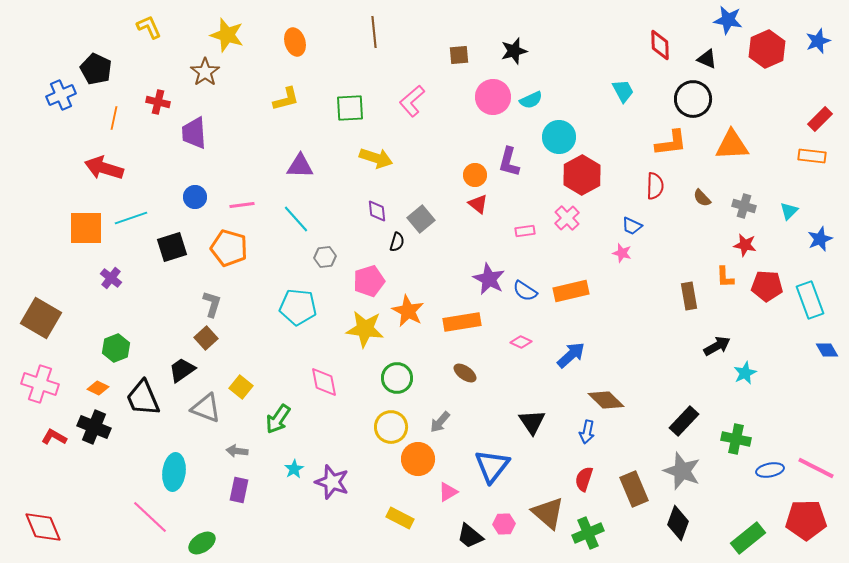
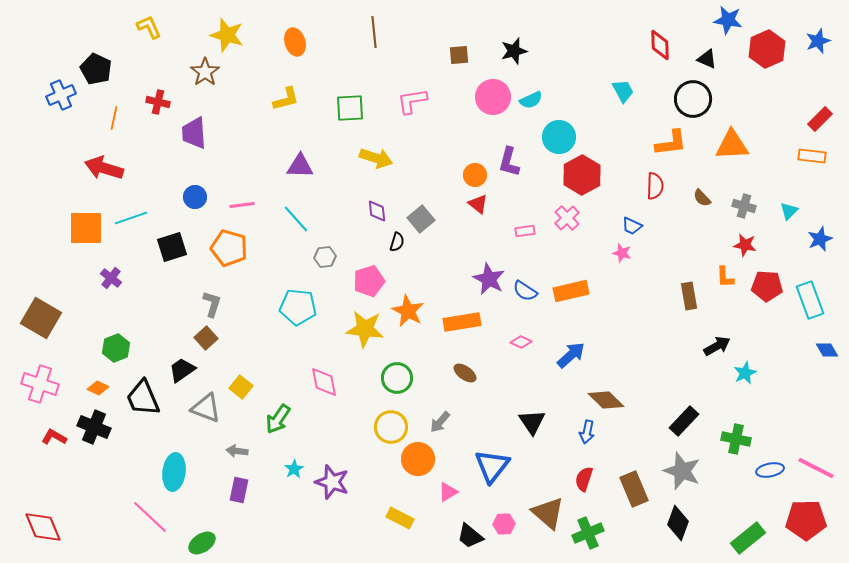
pink L-shape at (412, 101): rotated 32 degrees clockwise
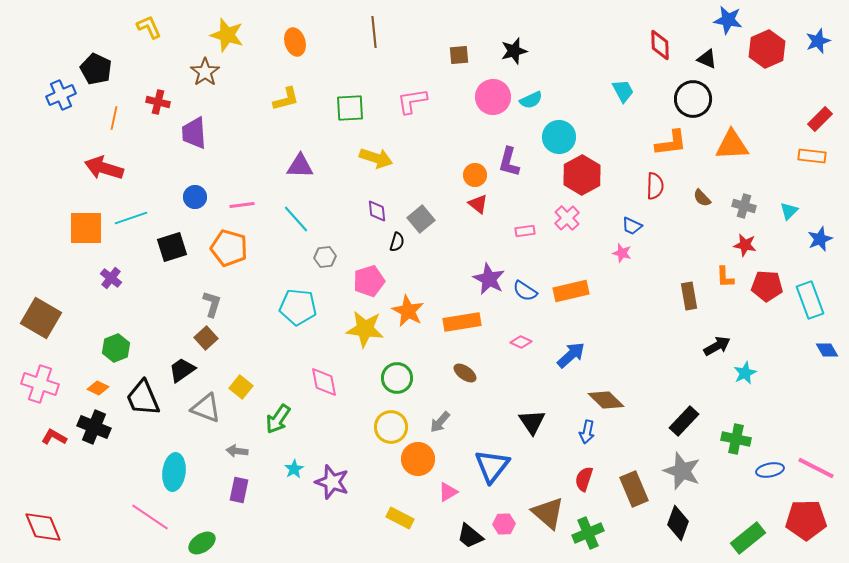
pink line at (150, 517): rotated 9 degrees counterclockwise
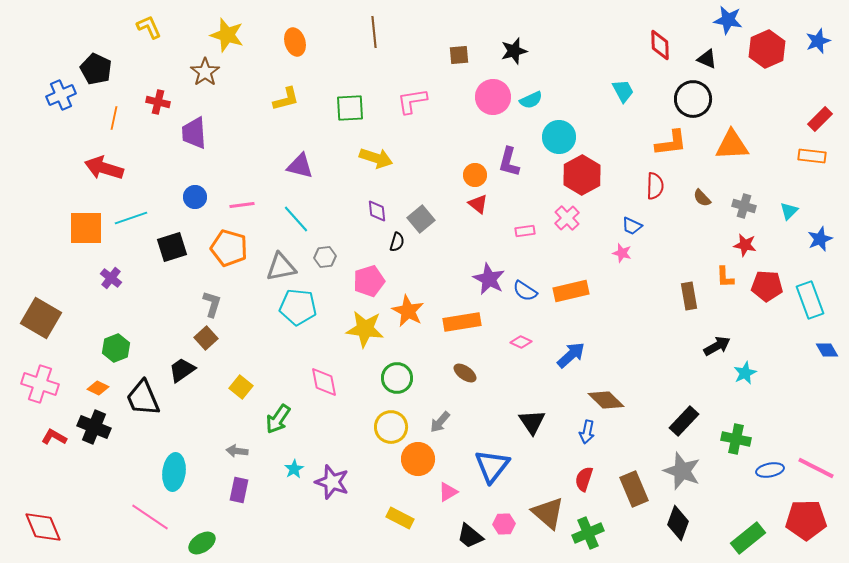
purple triangle at (300, 166): rotated 12 degrees clockwise
gray triangle at (206, 408): moved 75 px right, 141 px up; rotated 32 degrees counterclockwise
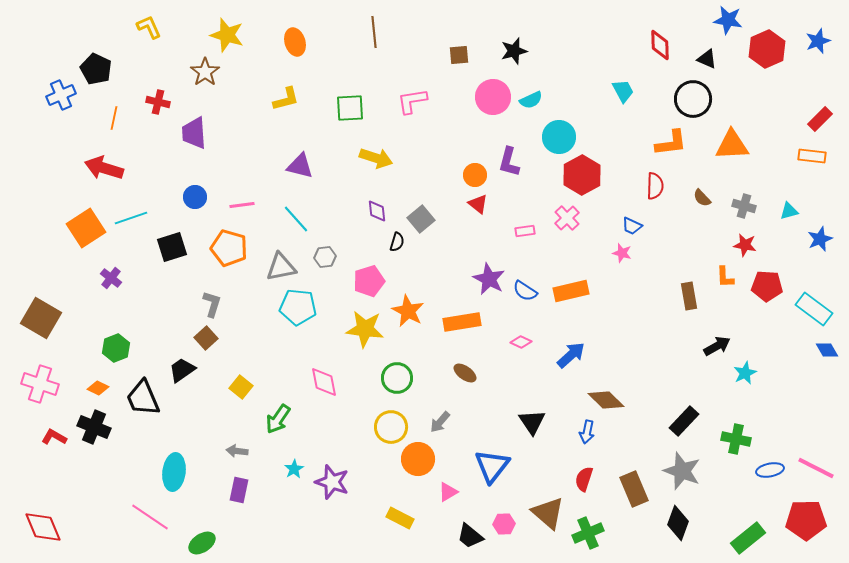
cyan triangle at (789, 211): rotated 30 degrees clockwise
orange square at (86, 228): rotated 33 degrees counterclockwise
cyan rectangle at (810, 300): moved 4 px right, 9 px down; rotated 33 degrees counterclockwise
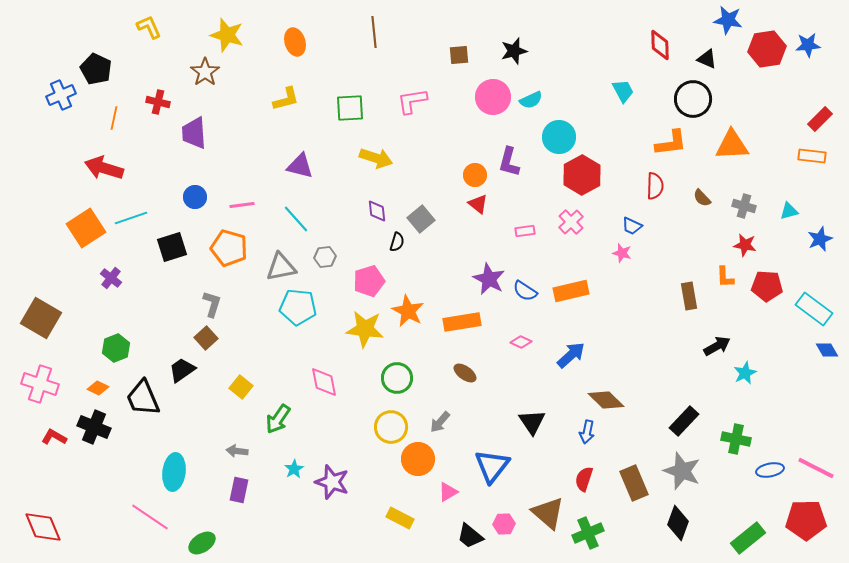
blue star at (818, 41): moved 10 px left, 4 px down; rotated 15 degrees clockwise
red hexagon at (767, 49): rotated 15 degrees clockwise
pink cross at (567, 218): moved 4 px right, 4 px down
brown rectangle at (634, 489): moved 6 px up
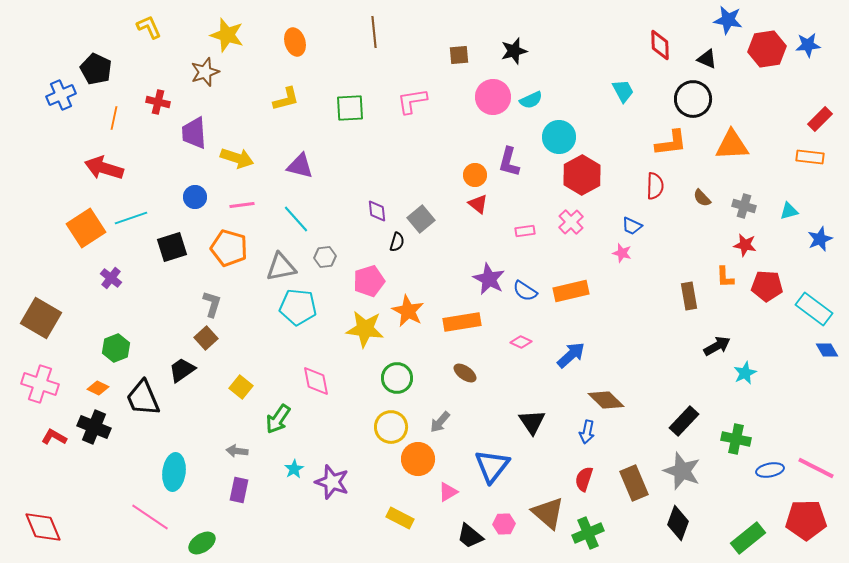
brown star at (205, 72): rotated 16 degrees clockwise
orange rectangle at (812, 156): moved 2 px left, 1 px down
yellow arrow at (376, 158): moved 139 px left
pink diamond at (324, 382): moved 8 px left, 1 px up
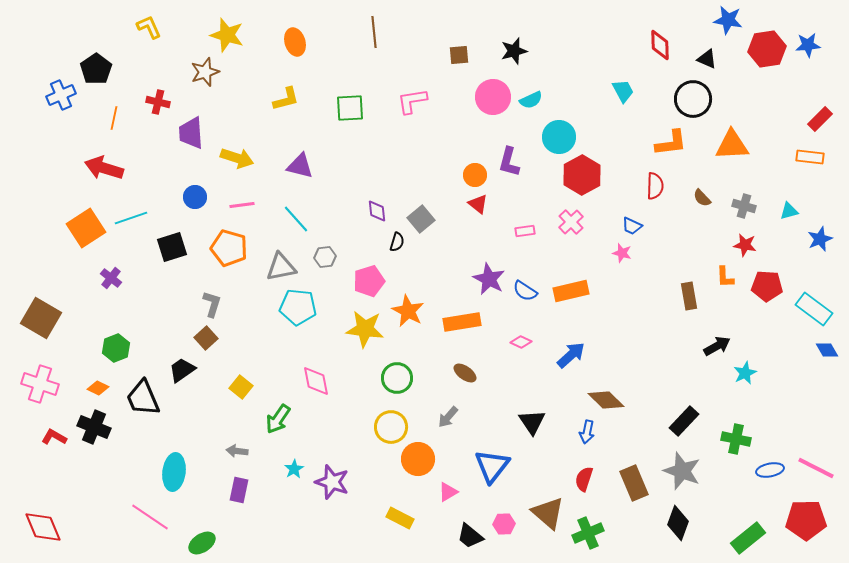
black pentagon at (96, 69): rotated 12 degrees clockwise
purple trapezoid at (194, 133): moved 3 px left
gray arrow at (440, 422): moved 8 px right, 5 px up
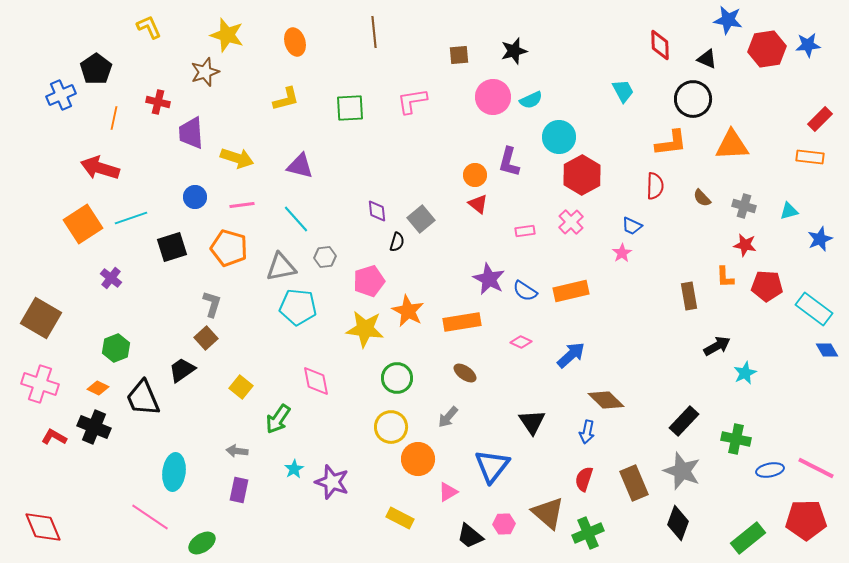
red arrow at (104, 168): moved 4 px left
orange square at (86, 228): moved 3 px left, 4 px up
pink star at (622, 253): rotated 24 degrees clockwise
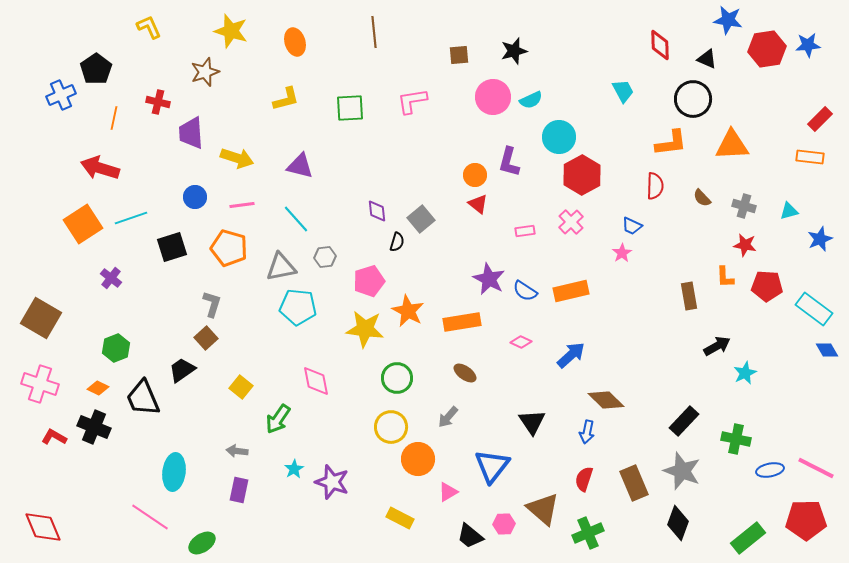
yellow star at (227, 35): moved 4 px right, 4 px up
brown triangle at (548, 513): moved 5 px left, 4 px up
